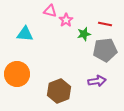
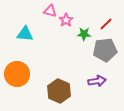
red line: moved 1 px right; rotated 56 degrees counterclockwise
green star: rotated 16 degrees clockwise
brown hexagon: rotated 15 degrees counterclockwise
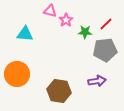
green star: moved 1 px right, 2 px up
brown hexagon: rotated 15 degrees counterclockwise
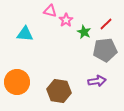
green star: moved 1 px left; rotated 24 degrees clockwise
orange circle: moved 8 px down
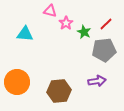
pink star: moved 3 px down
gray pentagon: moved 1 px left
brown hexagon: rotated 15 degrees counterclockwise
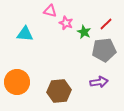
pink star: rotated 16 degrees counterclockwise
purple arrow: moved 2 px right, 1 px down
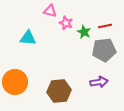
red line: moved 1 px left, 2 px down; rotated 32 degrees clockwise
cyan triangle: moved 3 px right, 4 px down
orange circle: moved 2 px left
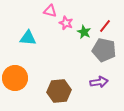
red line: rotated 40 degrees counterclockwise
gray pentagon: rotated 20 degrees clockwise
orange circle: moved 4 px up
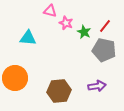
purple arrow: moved 2 px left, 4 px down
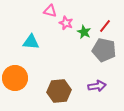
cyan triangle: moved 3 px right, 4 px down
